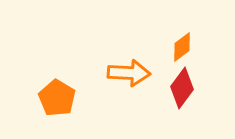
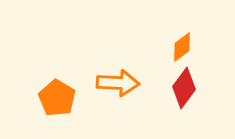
orange arrow: moved 11 px left, 10 px down
red diamond: moved 2 px right
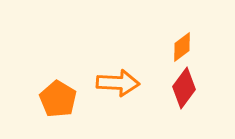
orange pentagon: moved 1 px right, 1 px down
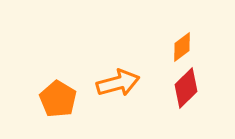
orange arrow: rotated 18 degrees counterclockwise
red diamond: moved 2 px right; rotated 9 degrees clockwise
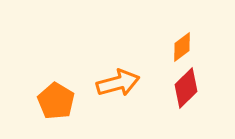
orange pentagon: moved 2 px left, 2 px down
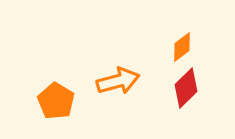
orange arrow: moved 2 px up
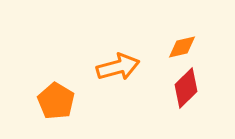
orange diamond: rotated 24 degrees clockwise
orange arrow: moved 14 px up
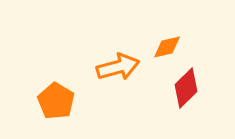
orange diamond: moved 15 px left
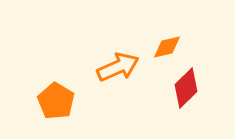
orange arrow: rotated 9 degrees counterclockwise
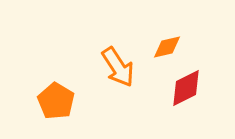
orange arrow: rotated 81 degrees clockwise
red diamond: rotated 18 degrees clockwise
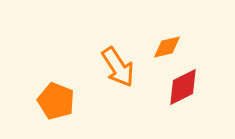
red diamond: moved 3 px left, 1 px up
orange pentagon: rotated 9 degrees counterclockwise
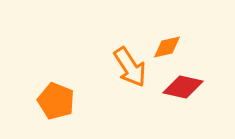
orange arrow: moved 12 px right
red diamond: rotated 39 degrees clockwise
